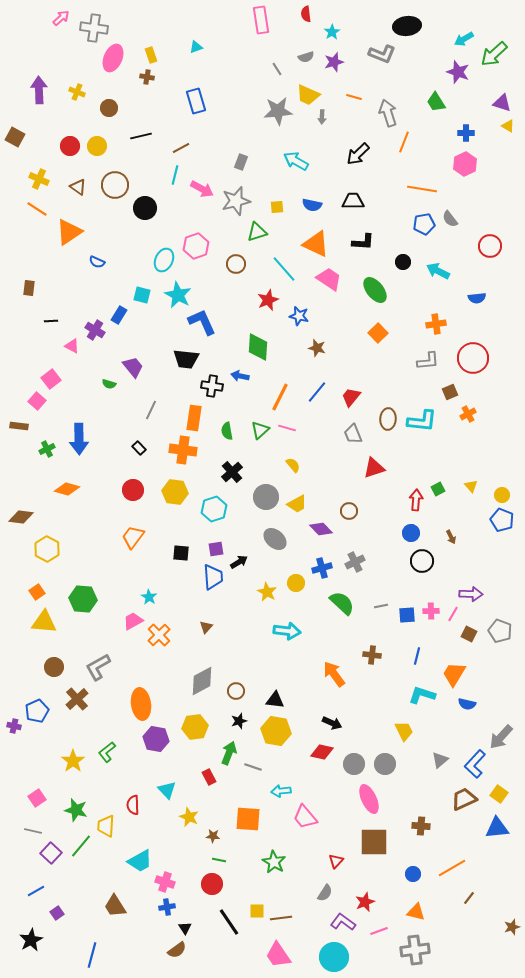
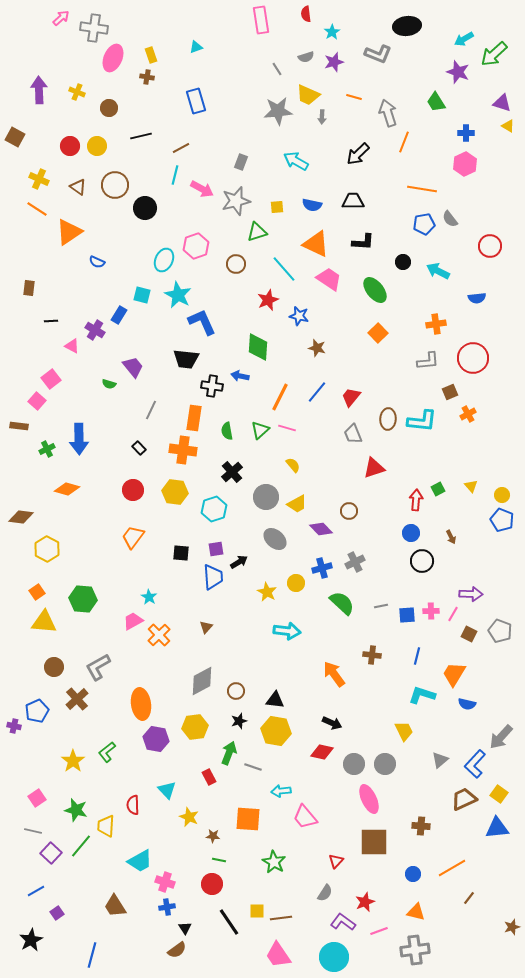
gray L-shape at (382, 54): moved 4 px left
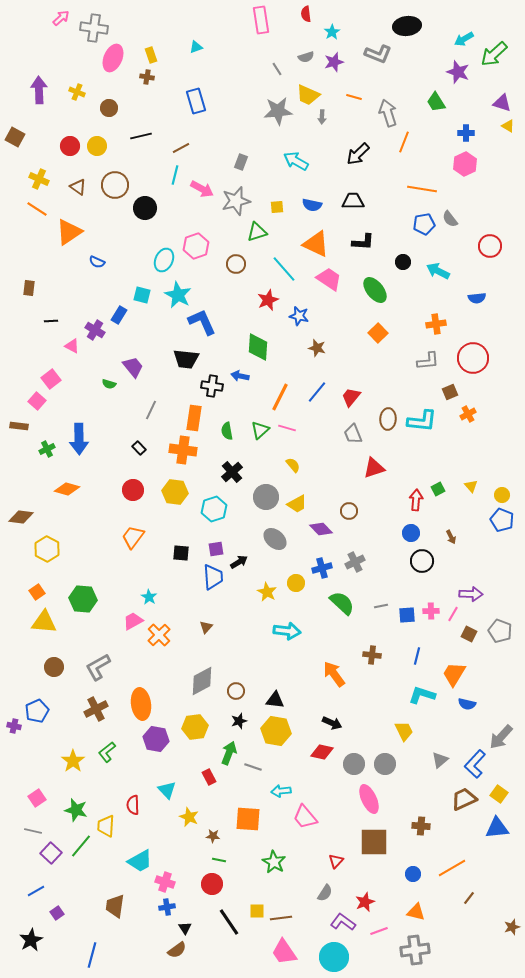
brown cross at (77, 699): moved 19 px right, 10 px down; rotated 15 degrees clockwise
brown trapezoid at (115, 906): rotated 40 degrees clockwise
pink trapezoid at (278, 955): moved 6 px right, 3 px up
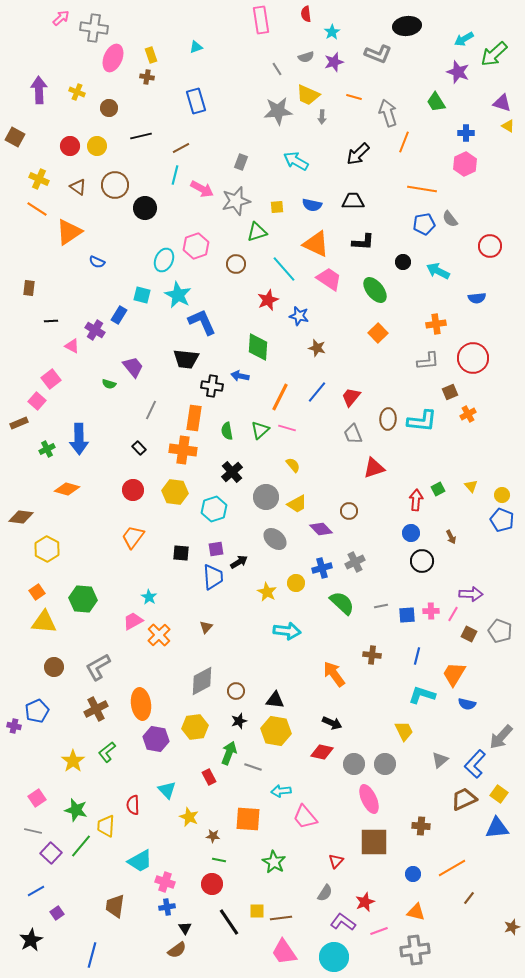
brown rectangle at (19, 426): moved 3 px up; rotated 30 degrees counterclockwise
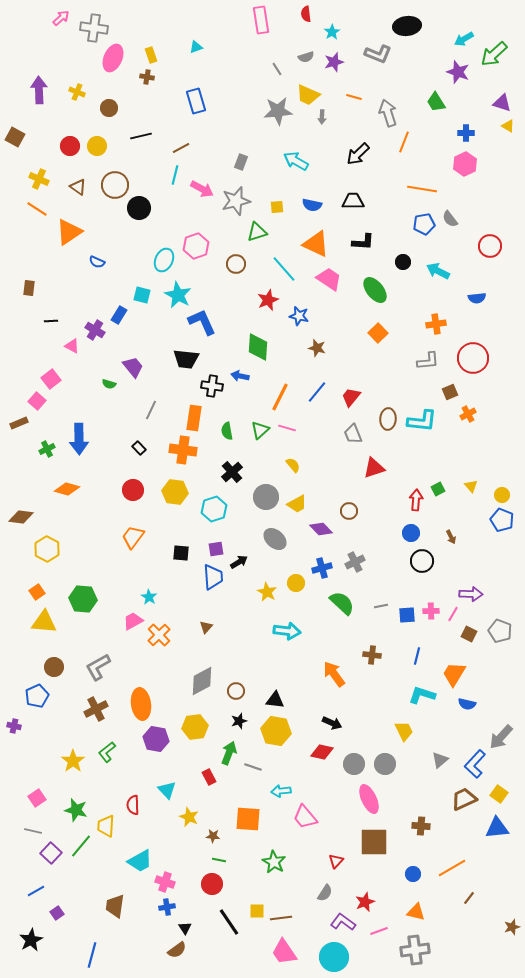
black circle at (145, 208): moved 6 px left
blue pentagon at (37, 711): moved 15 px up
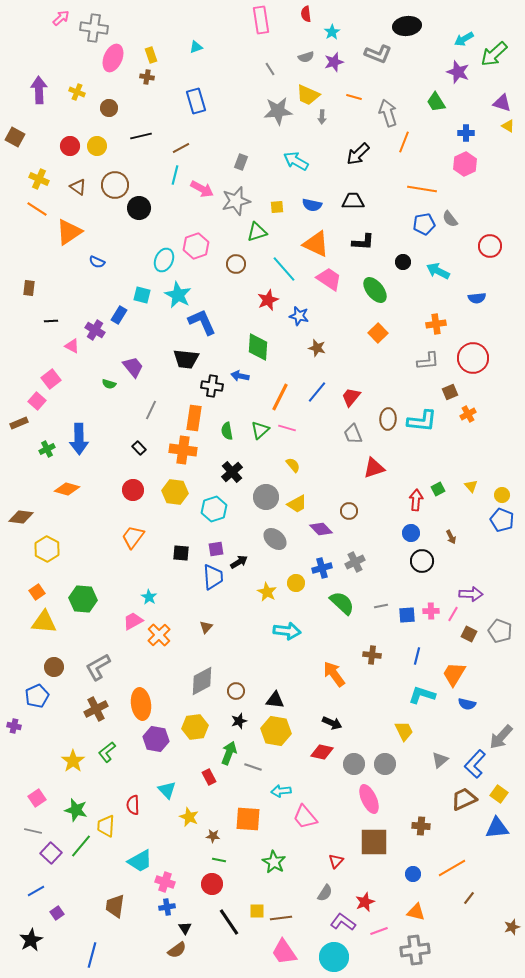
gray line at (277, 69): moved 7 px left
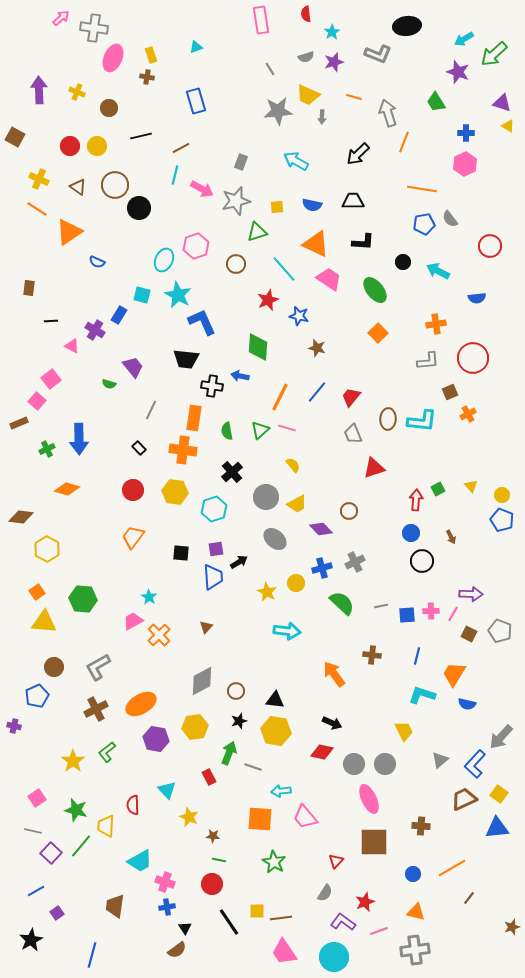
orange ellipse at (141, 704): rotated 68 degrees clockwise
orange square at (248, 819): moved 12 px right
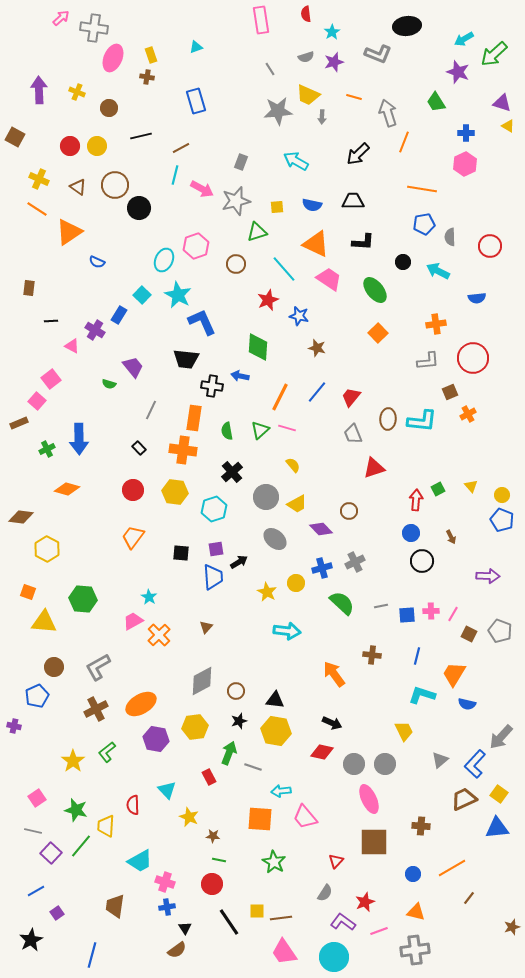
gray semicircle at (450, 219): moved 18 px down; rotated 36 degrees clockwise
cyan square at (142, 295): rotated 30 degrees clockwise
orange square at (37, 592): moved 9 px left; rotated 35 degrees counterclockwise
purple arrow at (471, 594): moved 17 px right, 18 px up
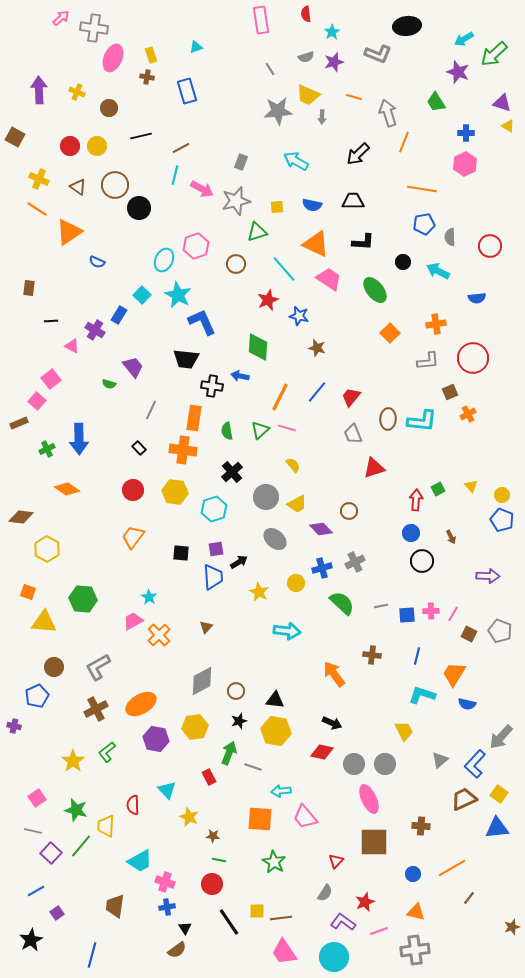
blue rectangle at (196, 101): moved 9 px left, 10 px up
orange square at (378, 333): moved 12 px right
orange diamond at (67, 489): rotated 20 degrees clockwise
yellow star at (267, 592): moved 8 px left
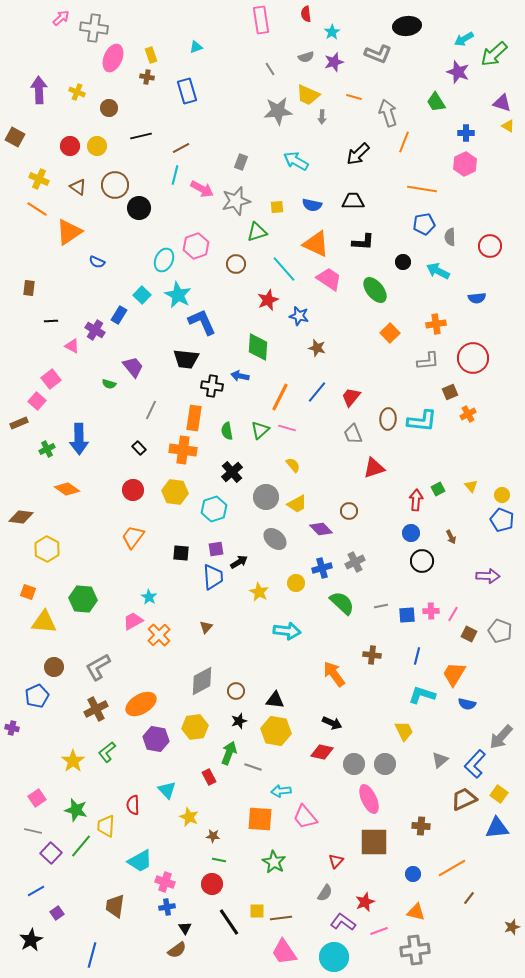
purple cross at (14, 726): moved 2 px left, 2 px down
